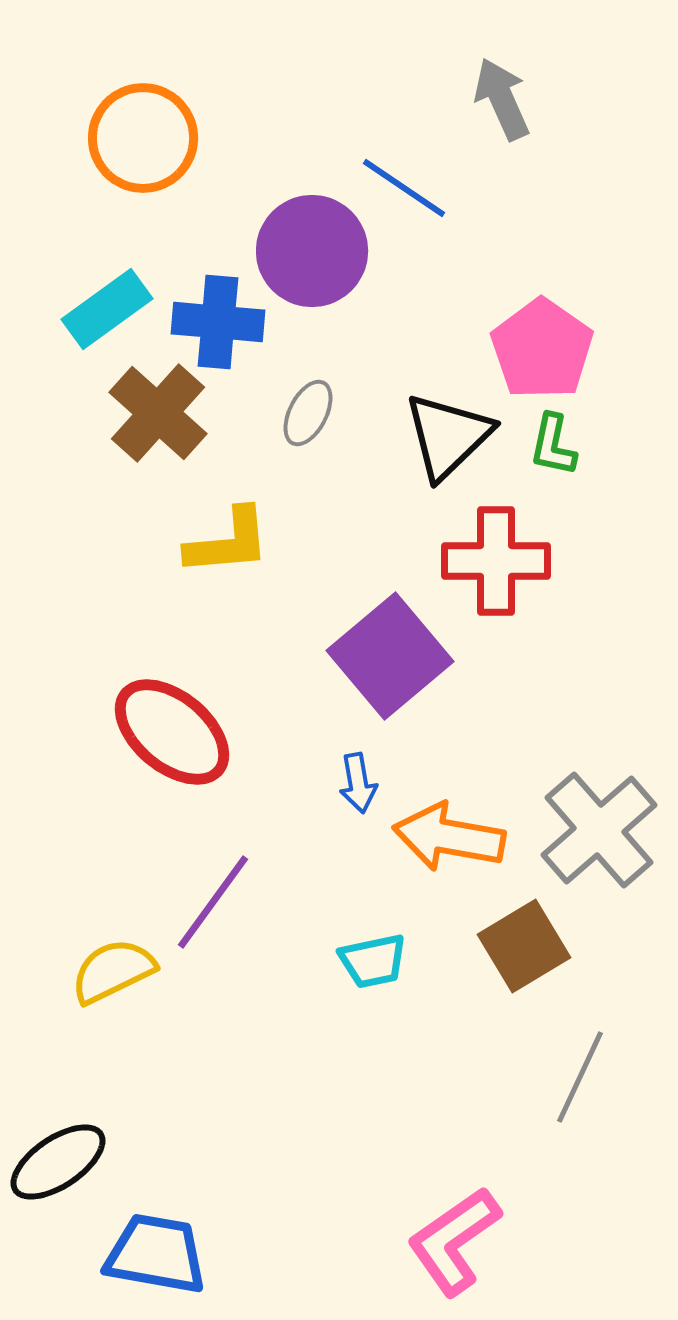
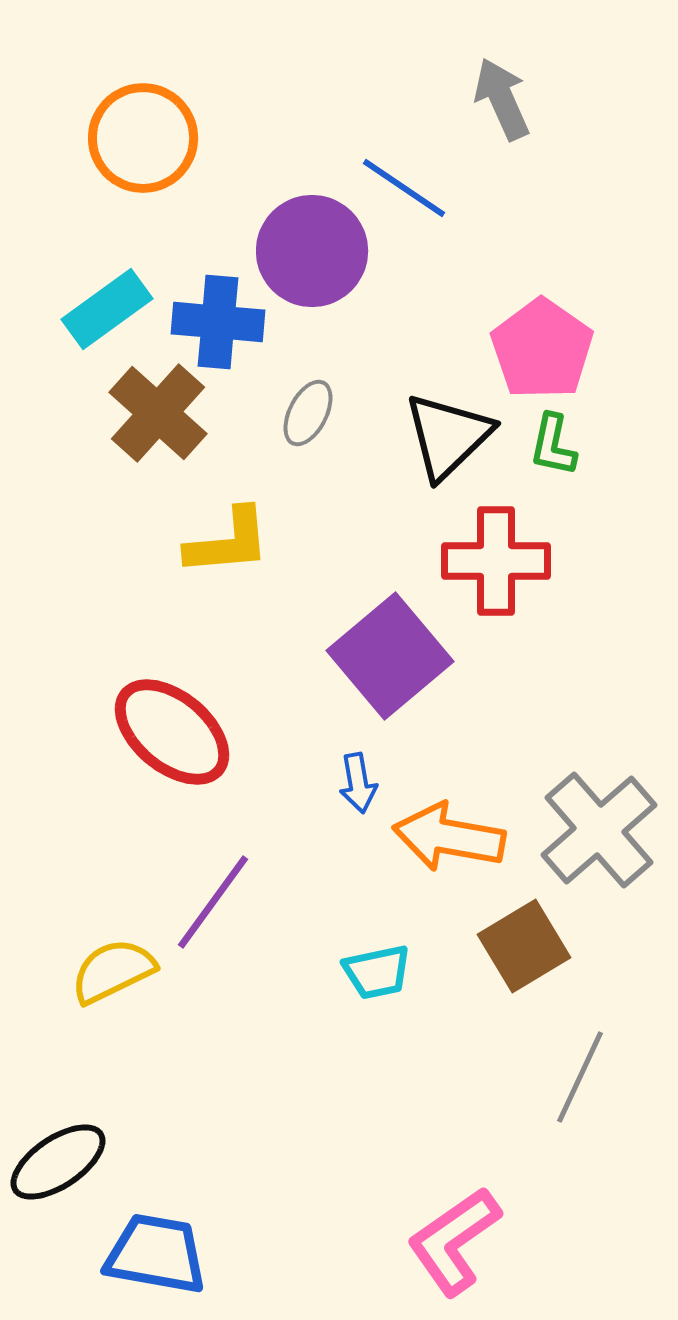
cyan trapezoid: moved 4 px right, 11 px down
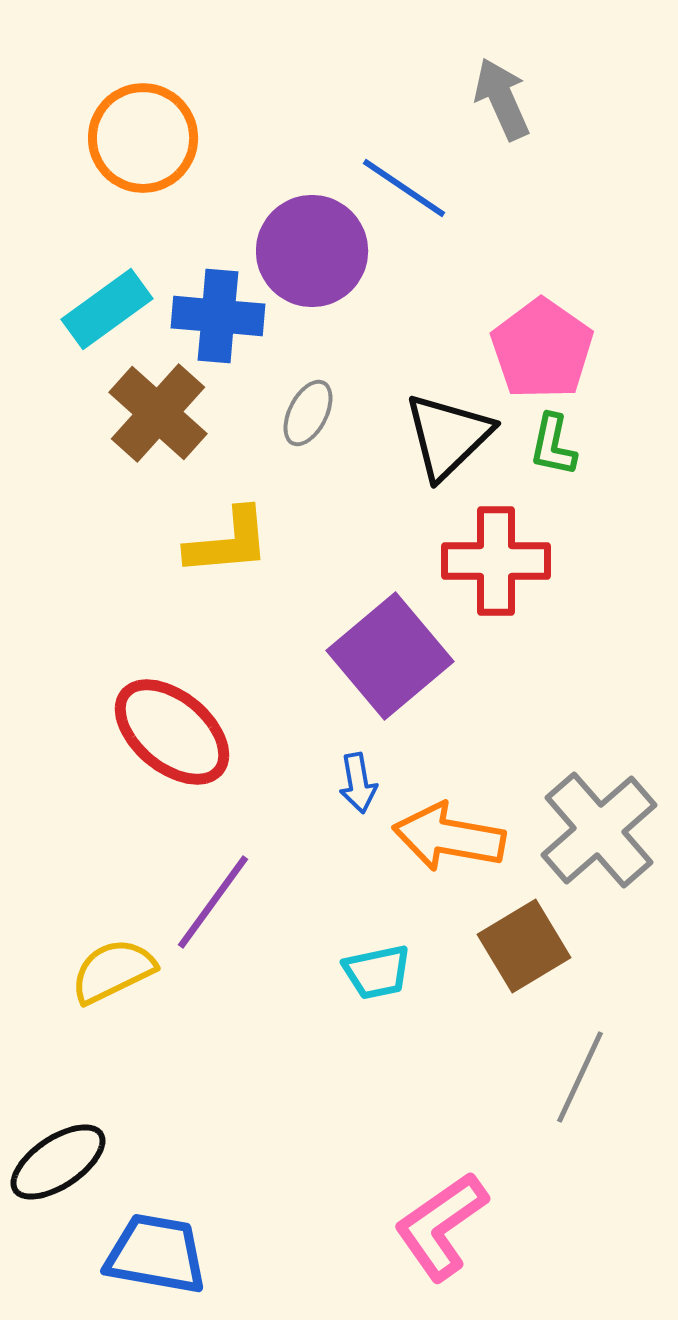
blue cross: moved 6 px up
pink L-shape: moved 13 px left, 15 px up
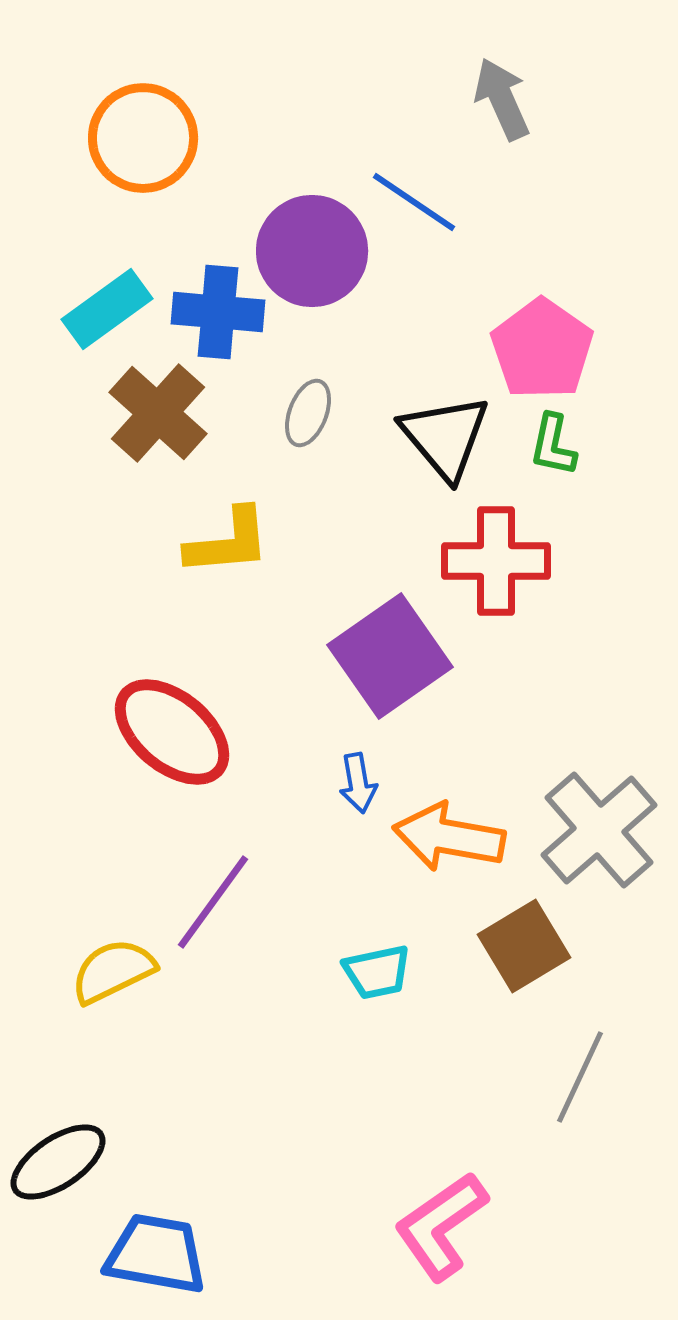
blue line: moved 10 px right, 14 px down
blue cross: moved 4 px up
gray ellipse: rotated 6 degrees counterclockwise
black triangle: moved 3 px left, 1 px down; rotated 26 degrees counterclockwise
purple square: rotated 5 degrees clockwise
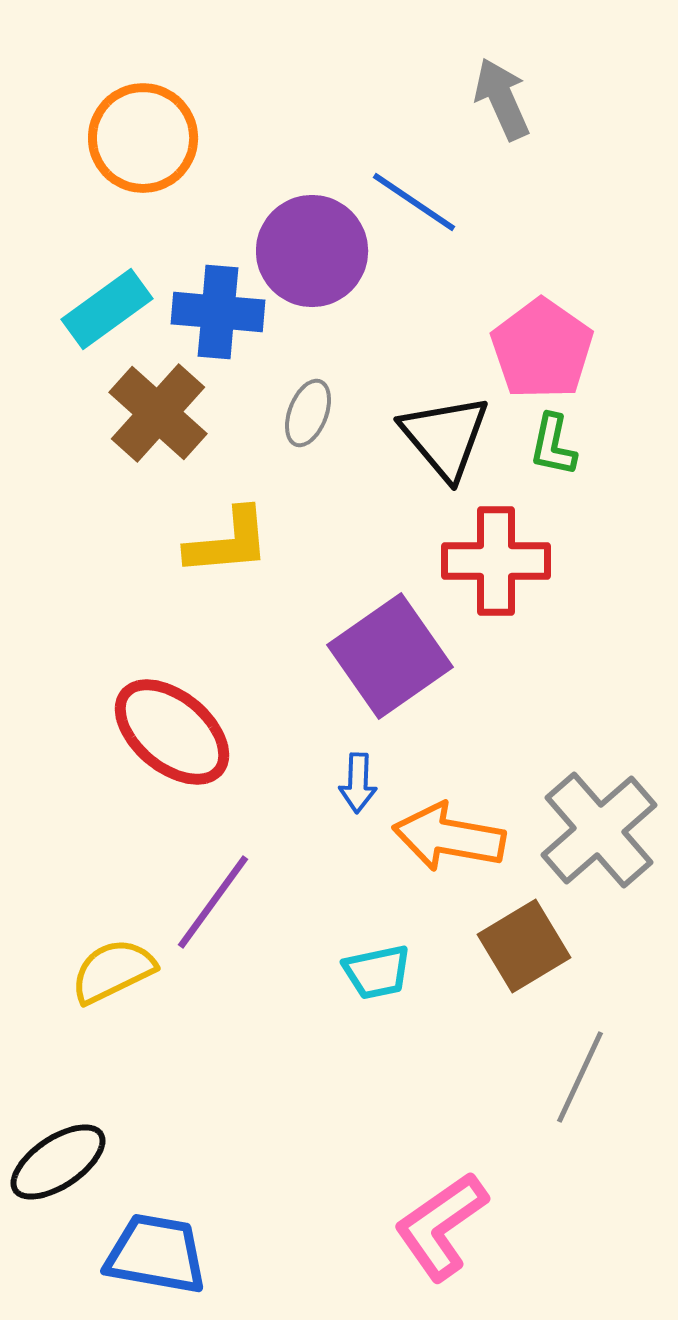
blue arrow: rotated 12 degrees clockwise
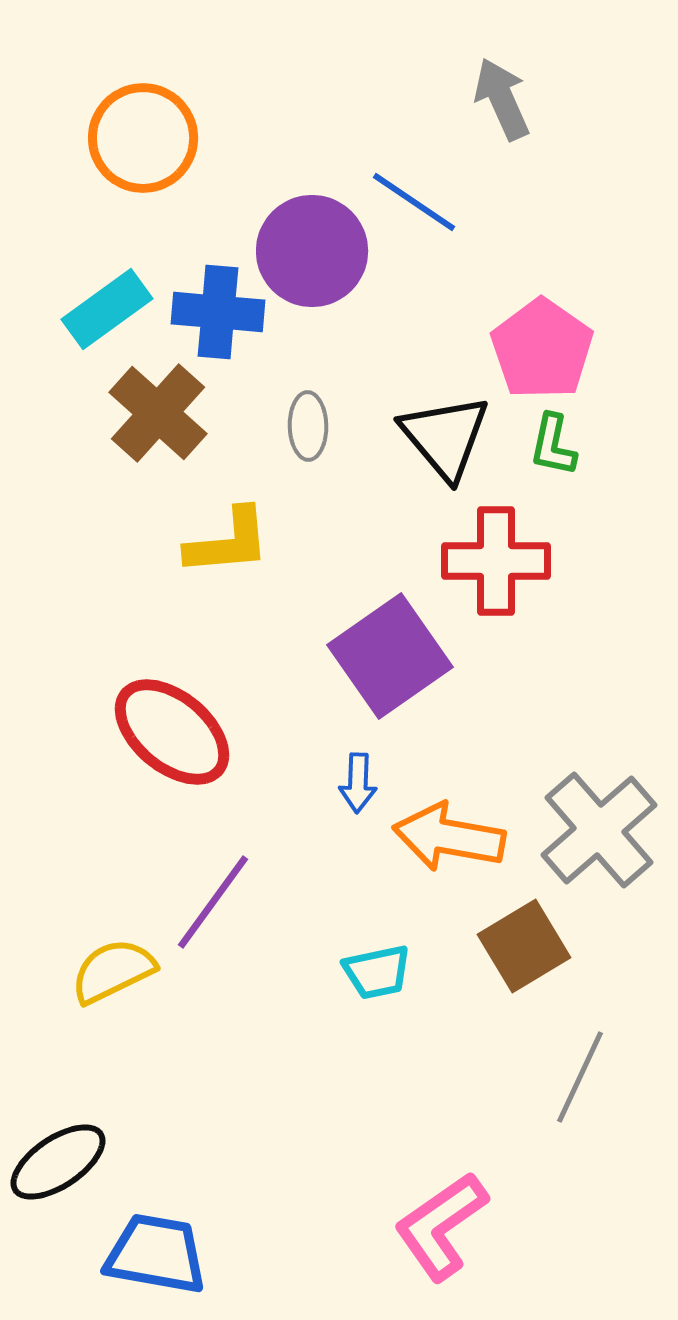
gray ellipse: moved 13 px down; rotated 22 degrees counterclockwise
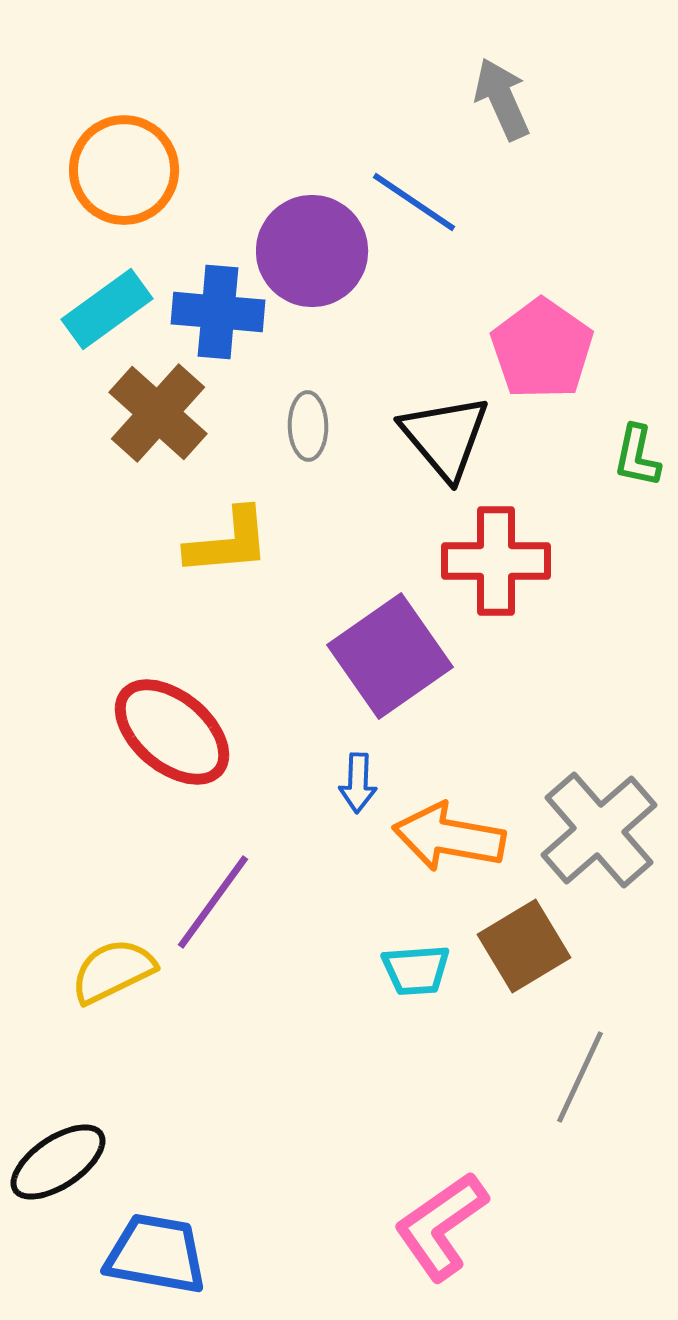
orange circle: moved 19 px left, 32 px down
green L-shape: moved 84 px right, 11 px down
cyan trapezoid: moved 39 px right, 2 px up; rotated 8 degrees clockwise
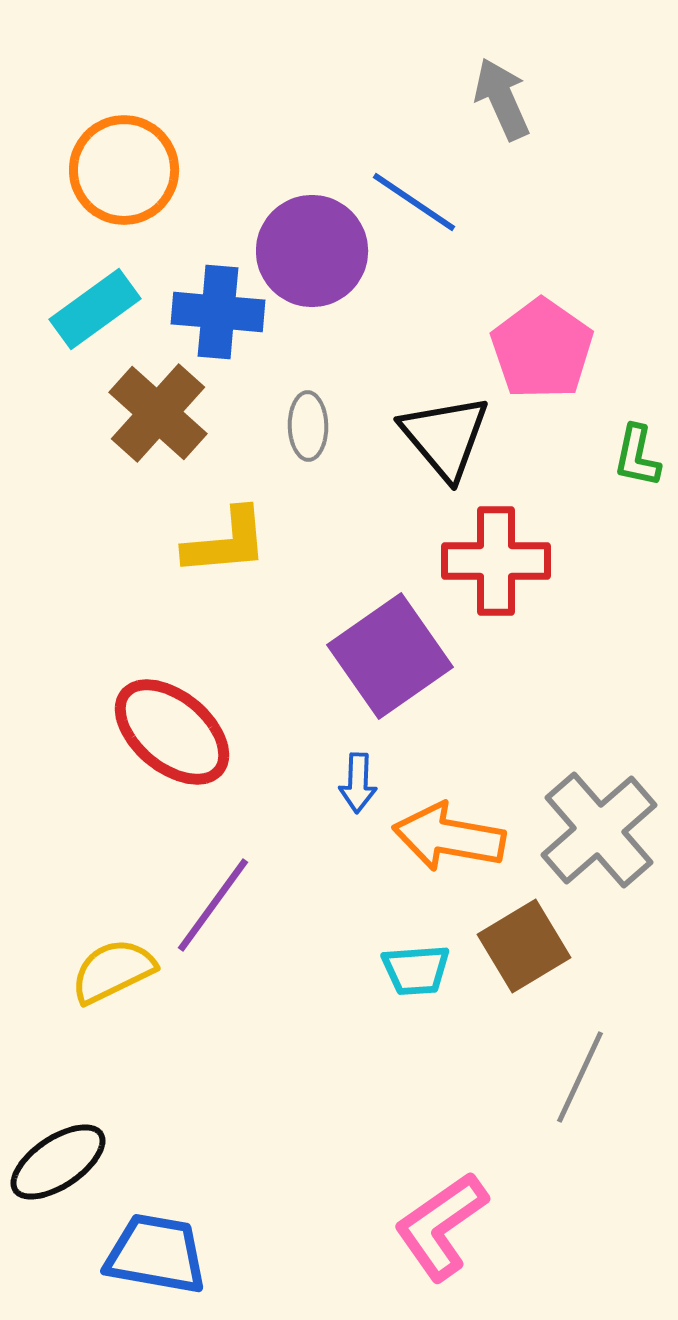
cyan rectangle: moved 12 px left
yellow L-shape: moved 2 px left
purple line: moved 3 px down
